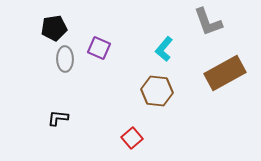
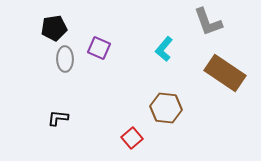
brown rectangle: rotated 63 degrees clockwise
brown hexagon: moved 9 px right, 17 px down
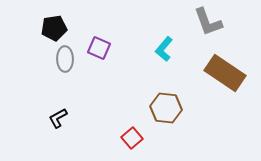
black L-shape: rotated 35 degrees counterclockwise
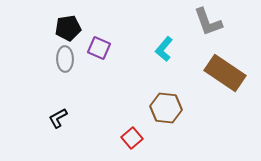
black pentagon: moved 14 px right
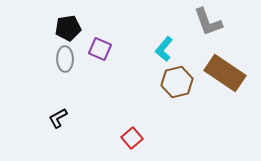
purple square: moved 1 px right, 1 px down
brown hexagon: moved 11 px right, 26 px up; rotated 20 degrees counterclockwise
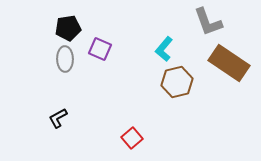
brown rectangle: moved 4 px right, 10 px up
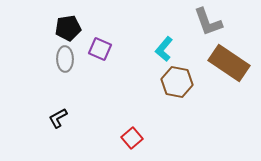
brown hexagon: rotated 24 degrees clockwise
